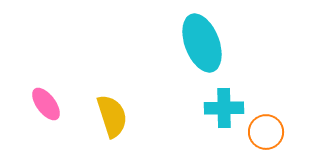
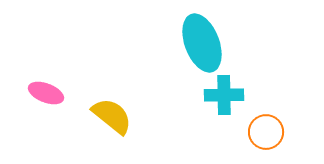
pink ellipse: moved 11 px up; rotated 32 degrees counterclockwise
cyan cross: moved 13 px up
yellow semicircle: rotated 33 degrees counterclockwise
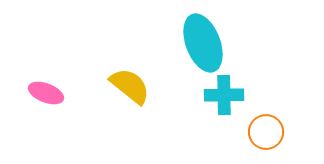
cyan ellipse: moved 1 px right
yellow semicircle: moved 18 px right, 30 px up
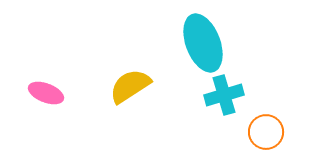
yellow semicircle: rotated 72 degrees counterclockwise
cyan cross: rotated 15 degrees counterclockwise
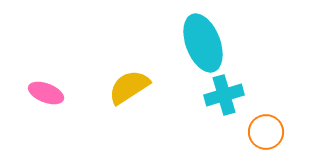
yellow semicircle: moved 1 px left, 1 px down
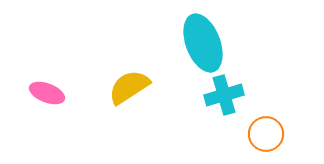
pink ellipse: moved 1 px right
orange circle: moved 2 px down
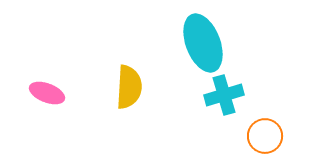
yellow semicircle: rotated 126 degrees clockwise
orange circle: moved 1 px left, 2 px down
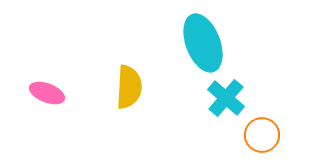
cyan cross: moved 2 px right, 3 px down; rotated 33 degrees counterclockwise
orange circle: moved 3 px left, 1 px up
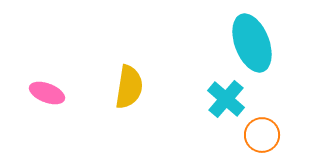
cyan ellipse: moved 49 px right
yellow semicircle: rotated 6 degrees clockwise
cyan cross: moved 1 px down
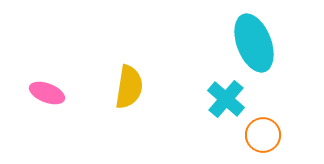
cyan ellipse: moved 2 px right
orange circle: moved 1 px right
